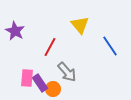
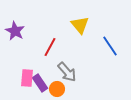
orange circle: moved 4 px right
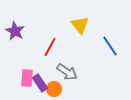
gray arrow: rotated 15 degrees counterclockwise
orange circle: moved 3 px left
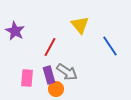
purple rectangle: moved 9 px right, 8 px up; rotated 18 degrees clockwise
orange circle: moved 2 px right
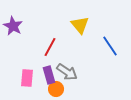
purple star: moved 2 px left, 5 px up
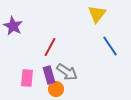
yellow triangle: moved 17 px right, 11 px up; rotated 18 degrees clockwise
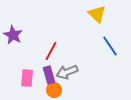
yellow triangle: rotated 24 degrees counterclockwise
purple star: moved 9 px down
red line: moved 1 px right, 4 px down
gray arrow: rotated 125 degrees clockwise
orange circle: moved 2 px left, 1 px down
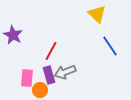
gray arrow: moved 2 px left
orange circle: moved 14 px left
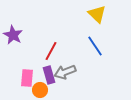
blue line: moved 15 px left
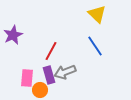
purple star: rotated 18 degrees clockwise
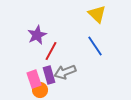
purple star: moved 24 px right
pink rectangle: moved 7 px right, 1 px down; rotated 24 degrees counterclockwise
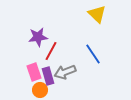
purple star: moved 1 px right, 2 px down; rotated 18 degrees clockwise
blue line: moved 2 px left, 8 px down
purple rectangle: moved 1 px left, 1 px down
pink rectangle: moved 7 px up
